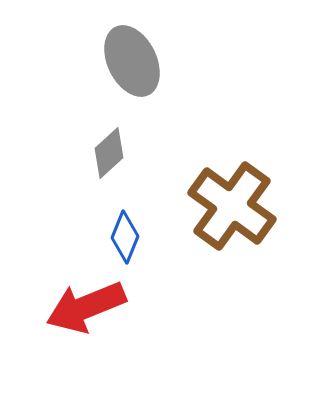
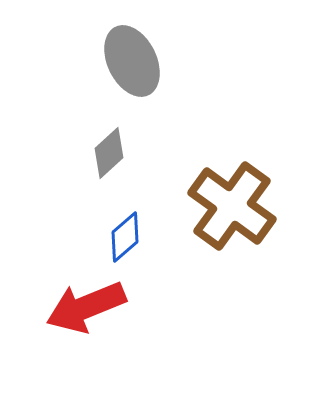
blue diamond: rotated 27 degrees clockwise
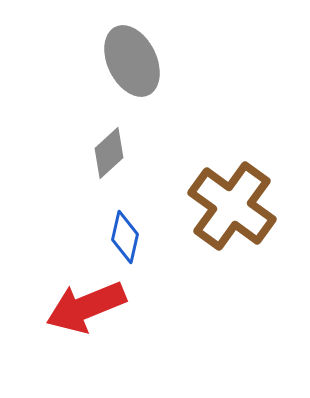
blue diamond: rotated 36 degrees counterclockwise
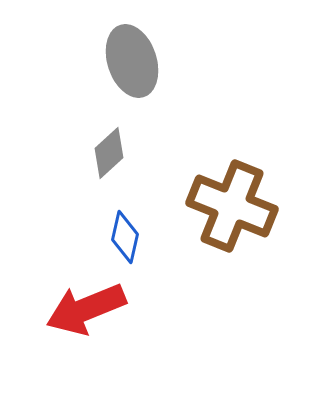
gray ellipse: rotated 8 degrees clockwise
brown cross: rotated 14 degrees counterclockwise
red arrow: moved 2 px down
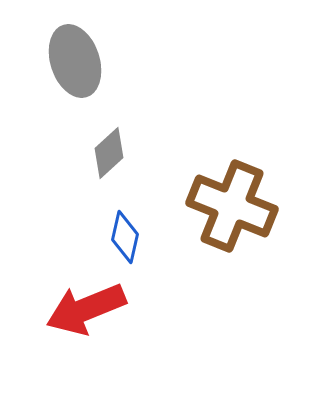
gray ellipse: moved 57 px left
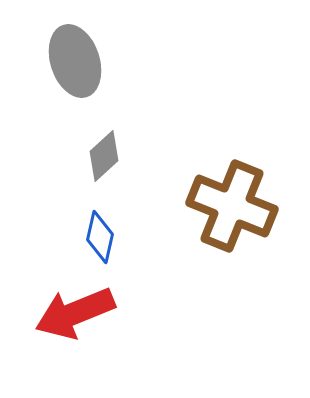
gray diamond: moved 5 px left, 3 px down
blue diamond: moved 25 px left
red arrow: moved 11 px left, 4 px down
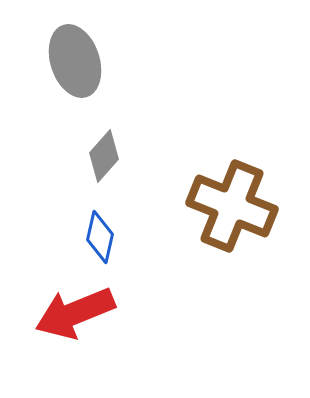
gray diamond: rotated 6 degrees counterclockwise
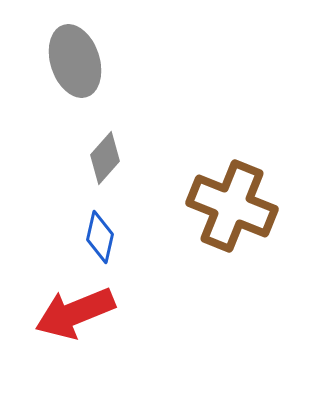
gray diamond: moved 1 px right, 2 px down
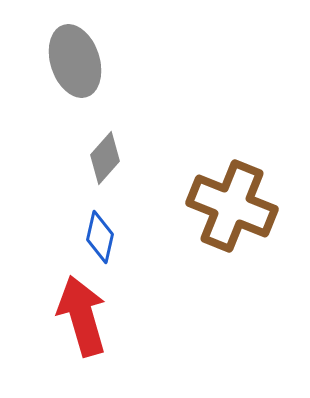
red arrow: moved 7 px right, 3 px down; rotated 96 degrees clockwise
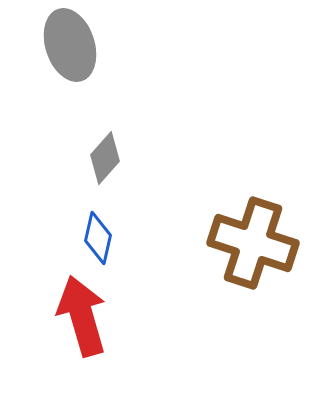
gray ellipse: moved 5 px left, 16 px up
brown cross: moved 21 px right, 37 px down; rotated 4 degrees counterclockwise
blue diamond: moved 2 px left, 1 px down
